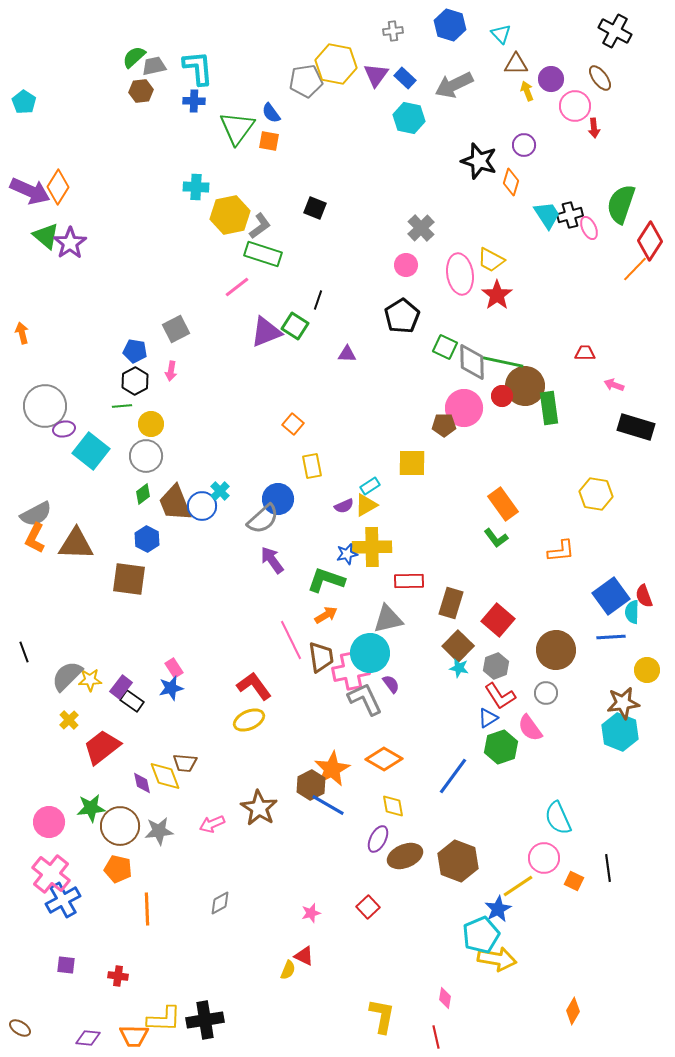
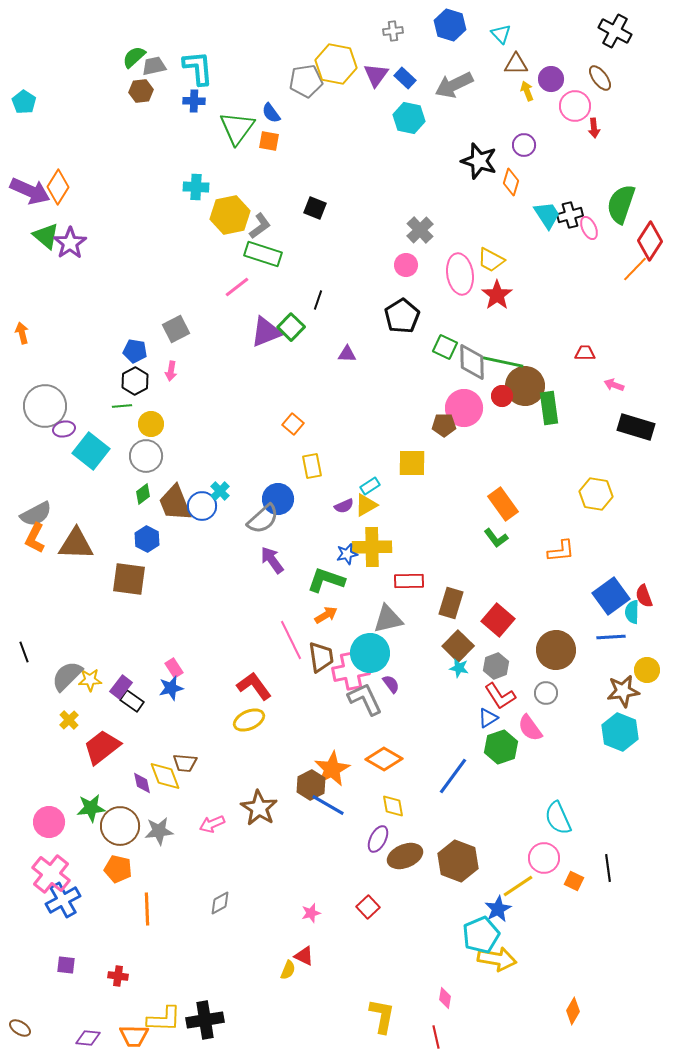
gray cross at (421, 228): moved 1 px left, 2 px down
green square at (295, 326): moved 4 px left, 1 px down; rotated 12 degrees clockwise
brown star at (623, 703): moved 12 px up
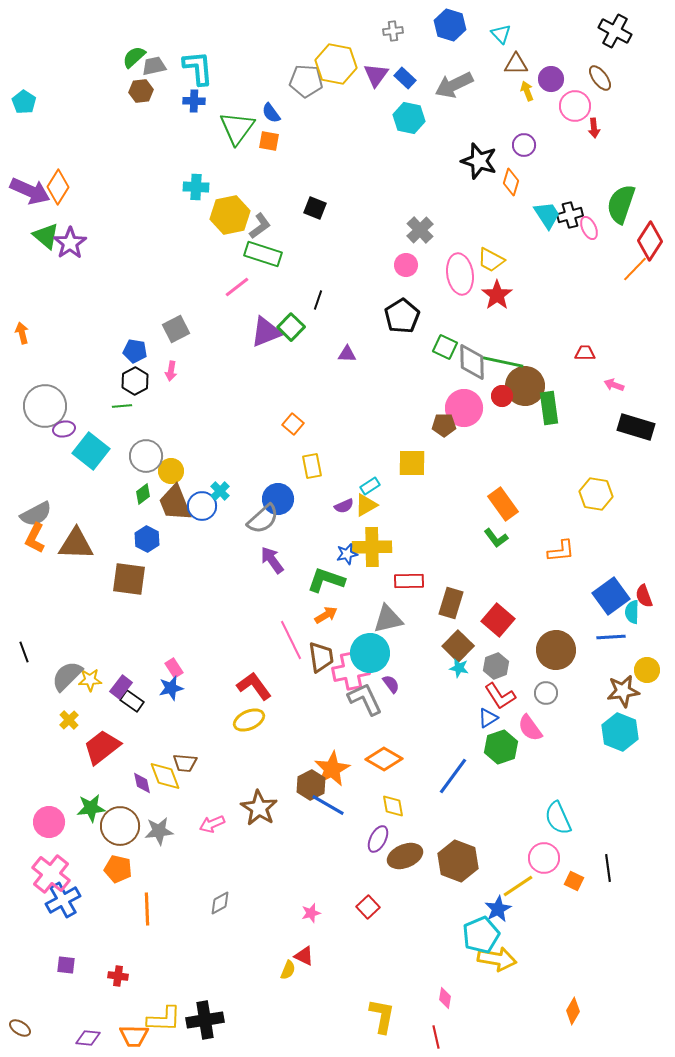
gray pentagon at (306, 81): rotated 12 degrees clockwise
yellow circle at (151, 424): moved 20 px right, 47 px down
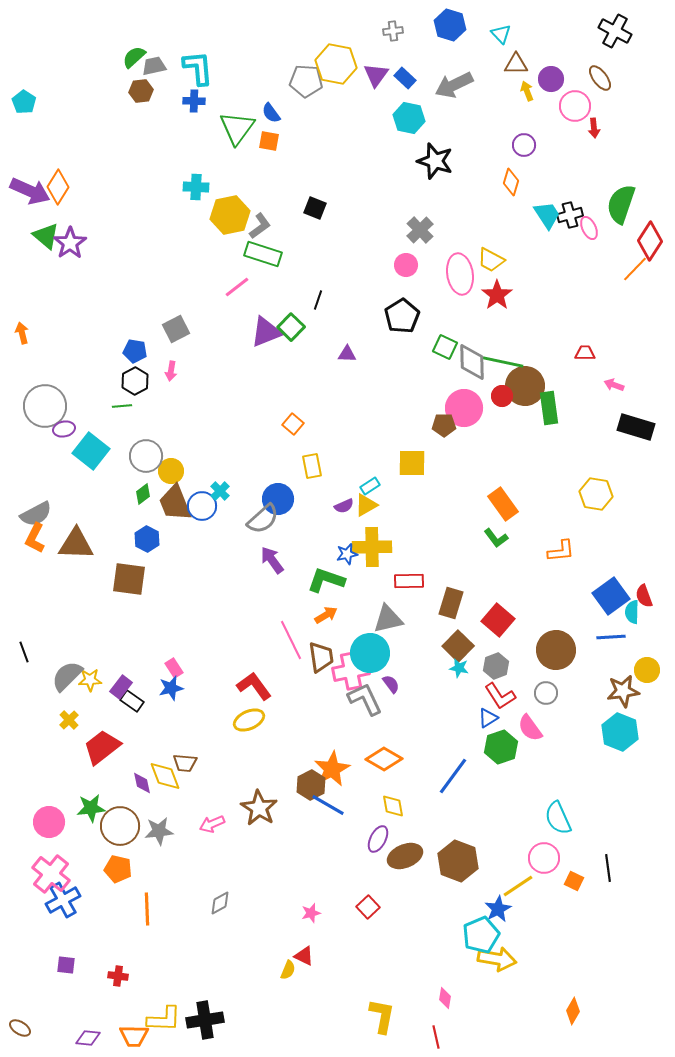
black star at (479, 161): moved 44 px left
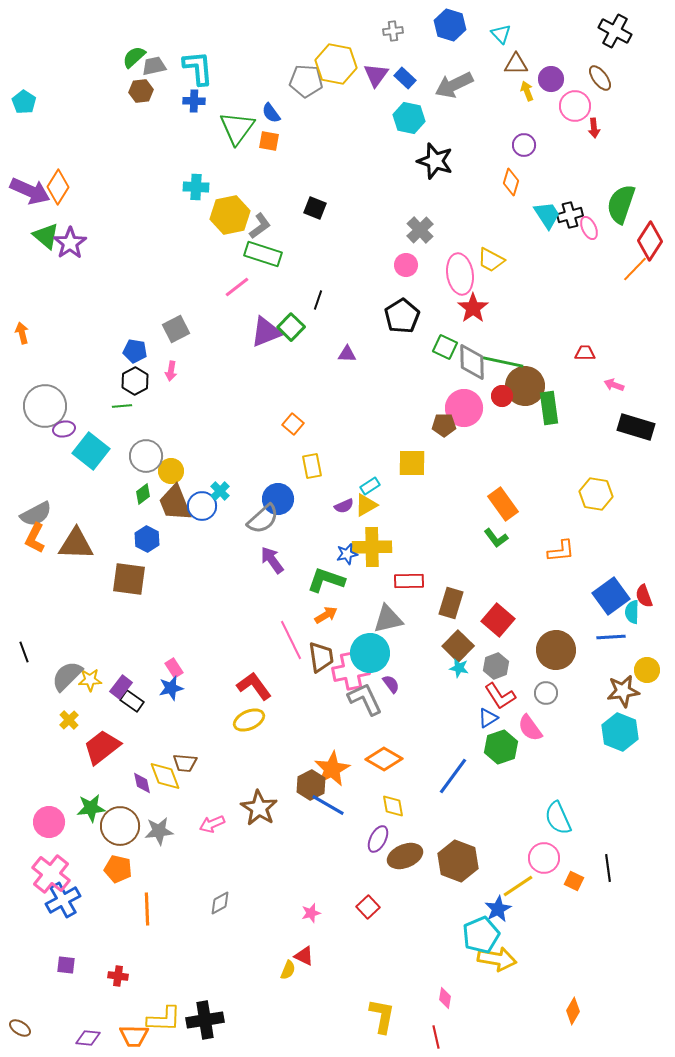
red star at (497, 295): moved 24 px left, 13 px down
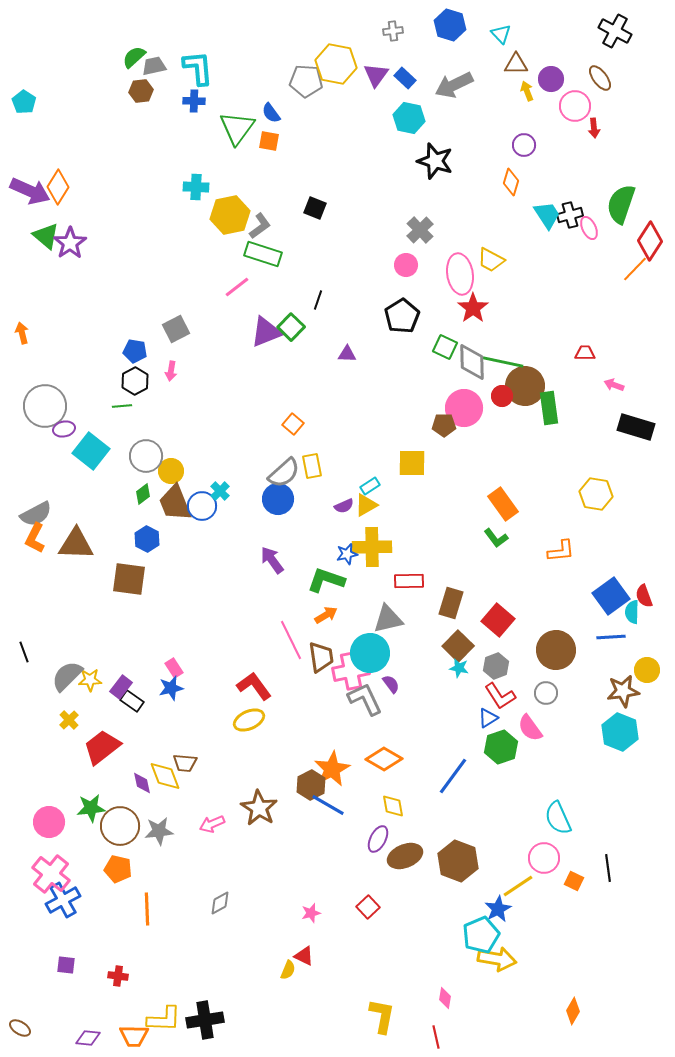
gray semicircle at (263, 519): moved 21 px right, 46 px up
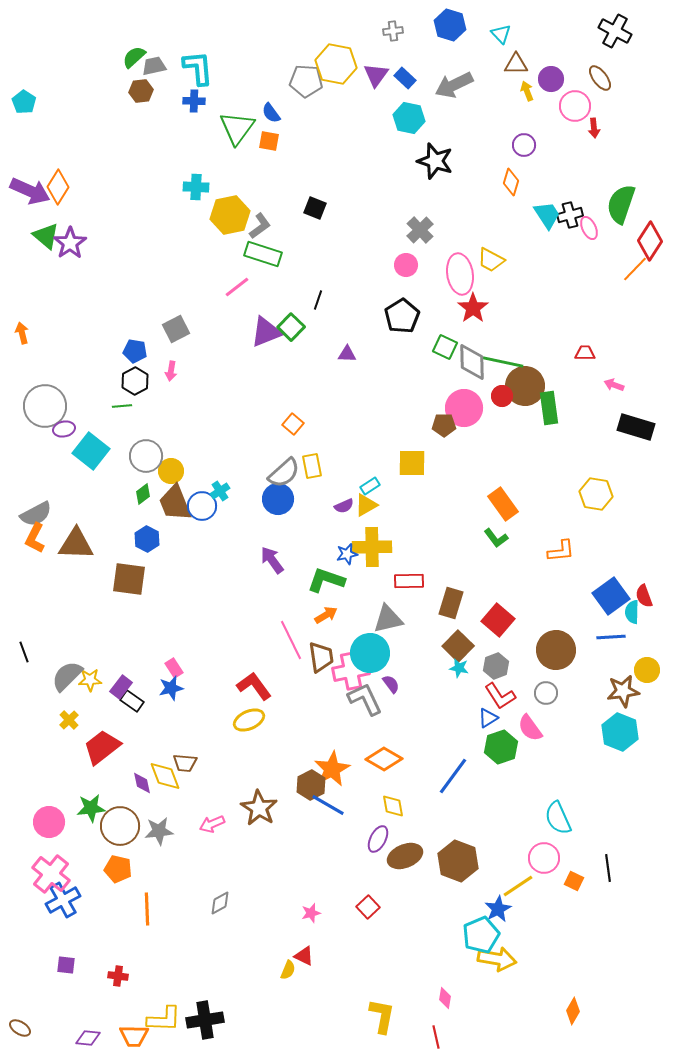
cyan cross at (220, 491): rotated 12 degrees clockwise
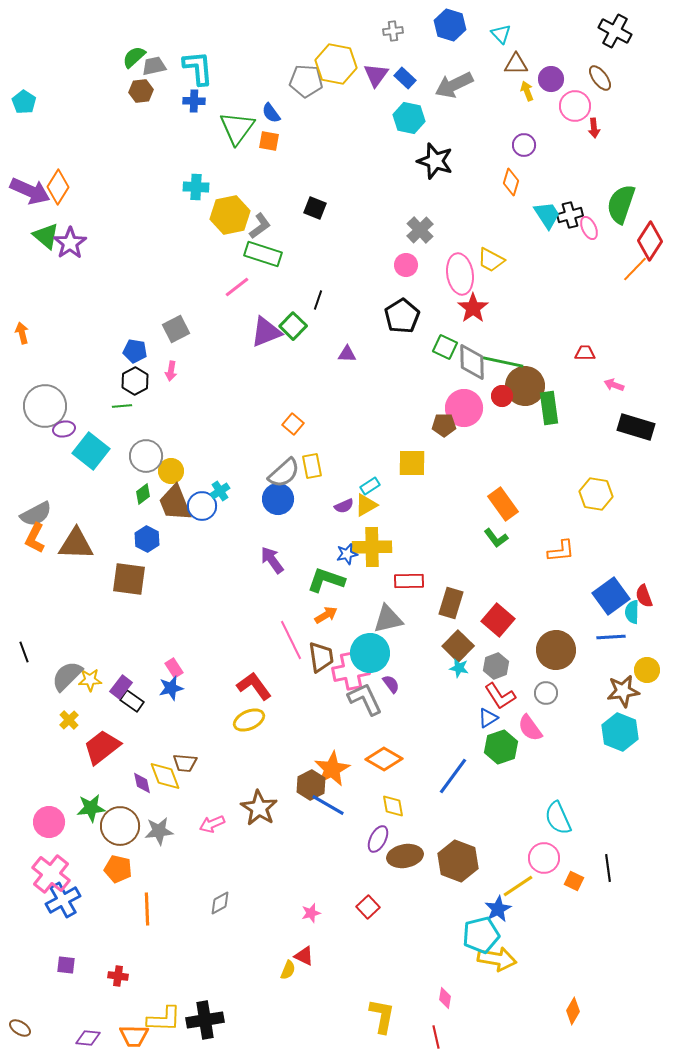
green square at (291, 327): moved 2 px right, 1 px up
brown ellipse at (405, 856): rotated 12 degrees clockwise
cyan pentagon at (481, 935): rotated 9 degrees clockwise
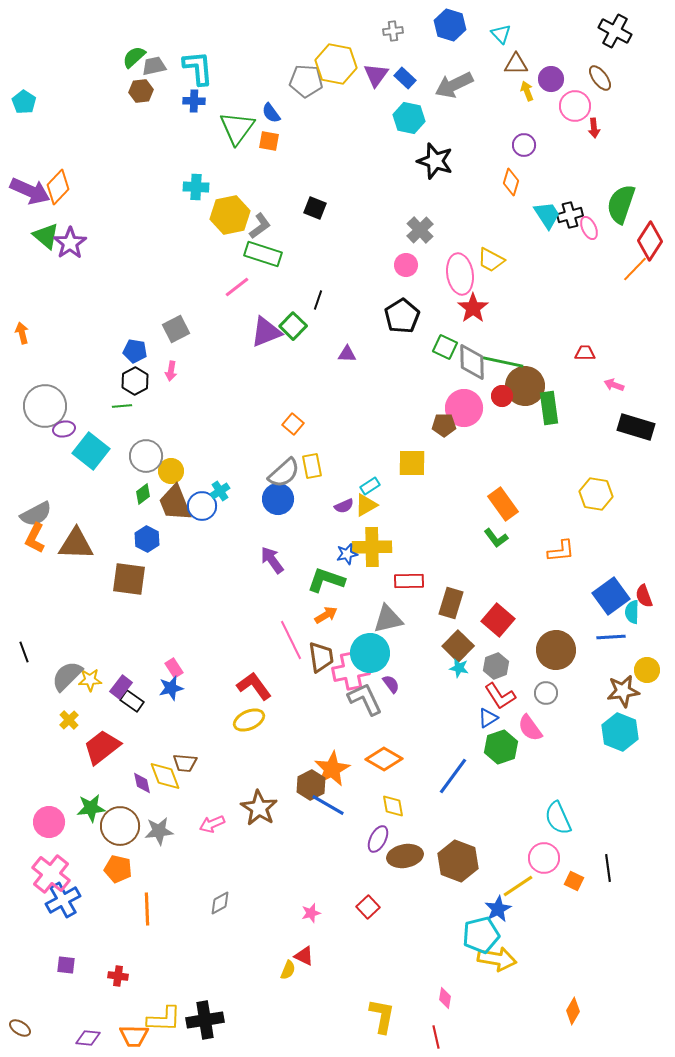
orange diamond at (58, 187): rotated 12 degrees clockwise
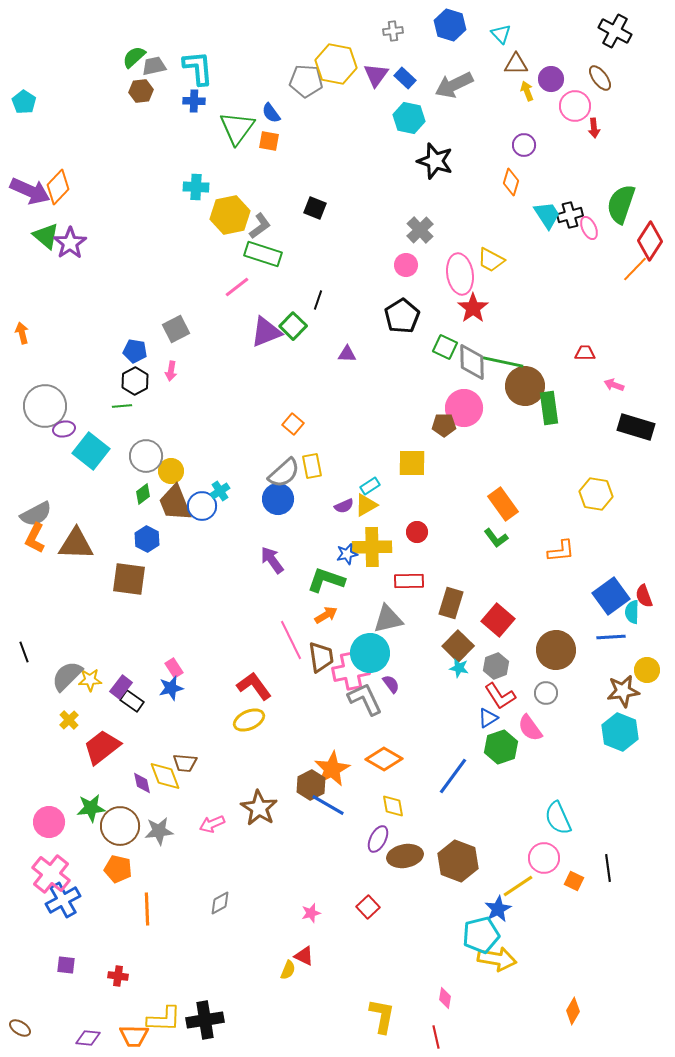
red circle at (502, 396): moved 85 px left, 136 px down
